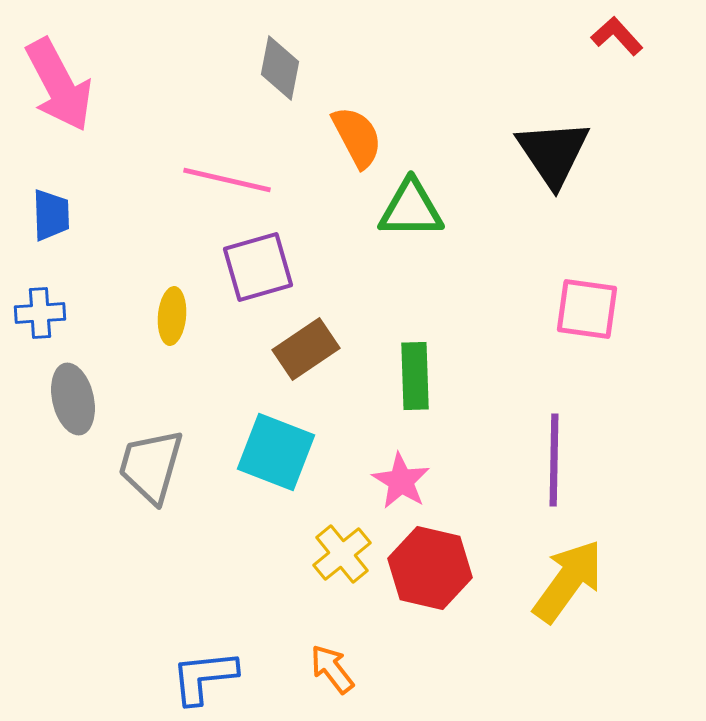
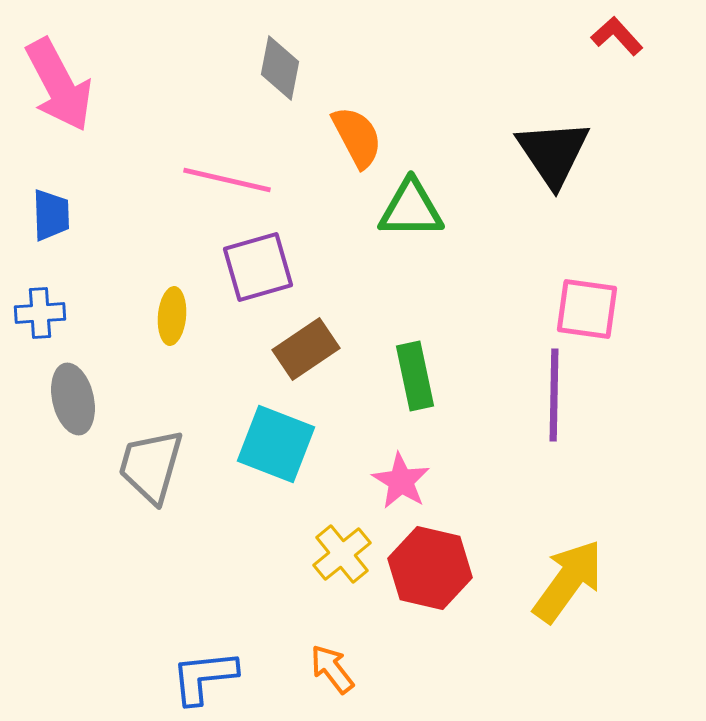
green rectangle: rotated 10 degrees counterclockwise
cyan square: moved 8 px up
purple line: moved 65 px up
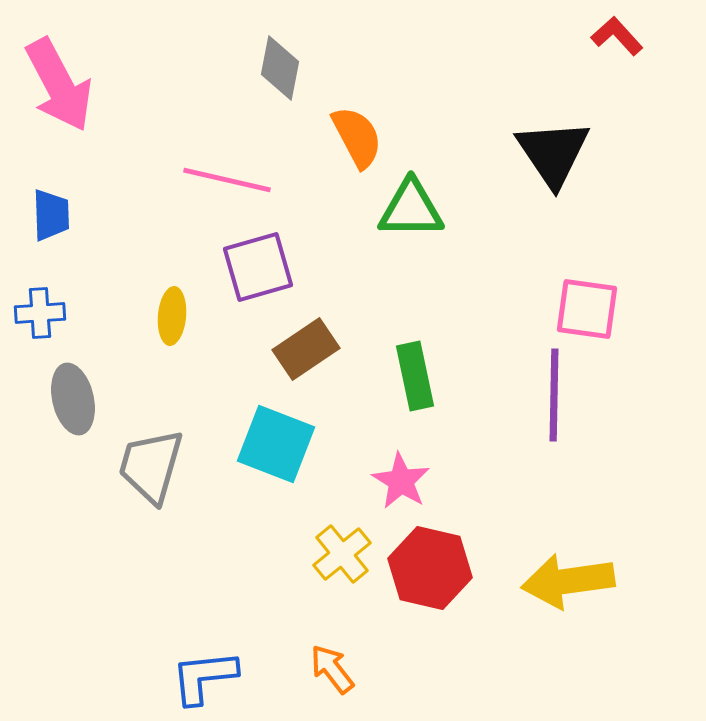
yellow arrow: rotated 134 degrees counterclockwise
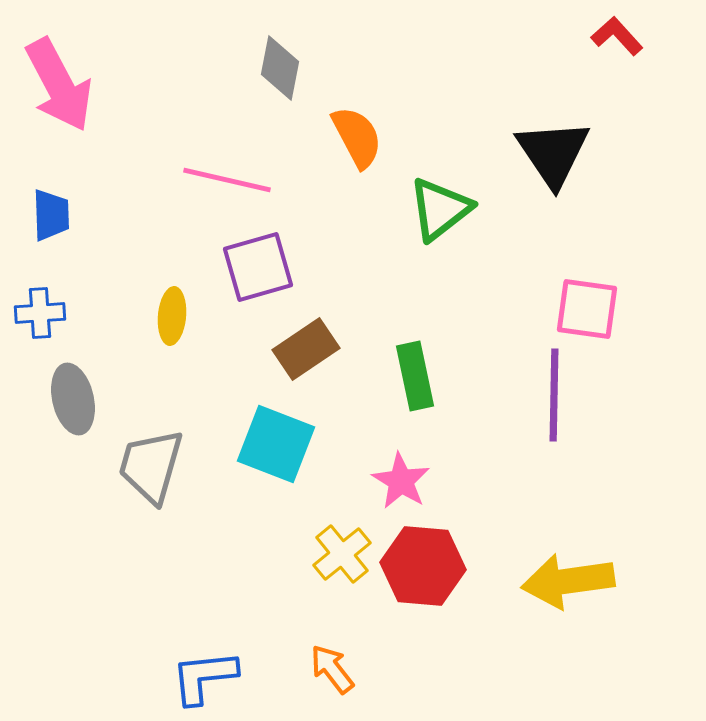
green triangle: moved 29 px right; rotated 38 degrees counterclockwise
red hexagon: moved 7 px left, 2 px up; rotated 8 degrees counterclockwise
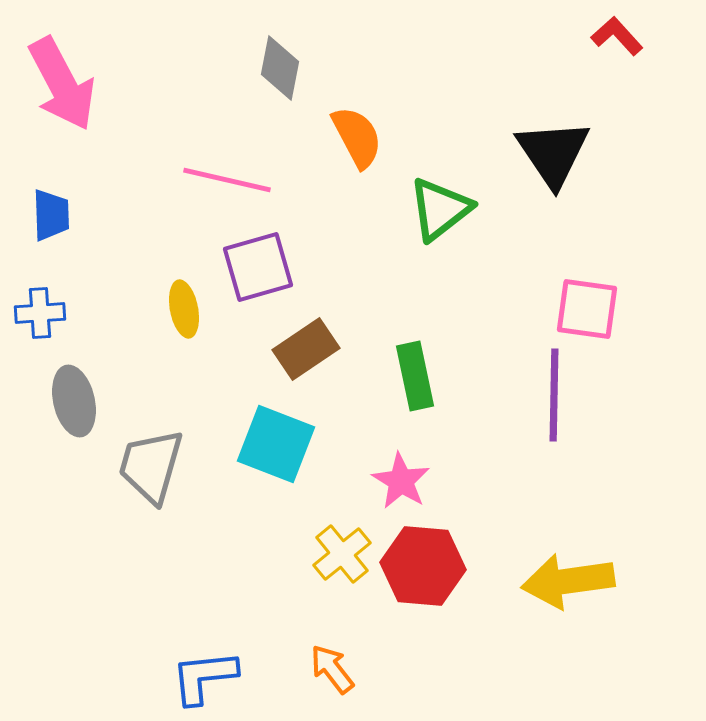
pink arrow: moved 3 px right, 1 px up
yellow ellipse: moved 12 px right, 7 px up; rotated 16 degrees counterclockwise
gray ellipse: moved 1 px right, 2 px down
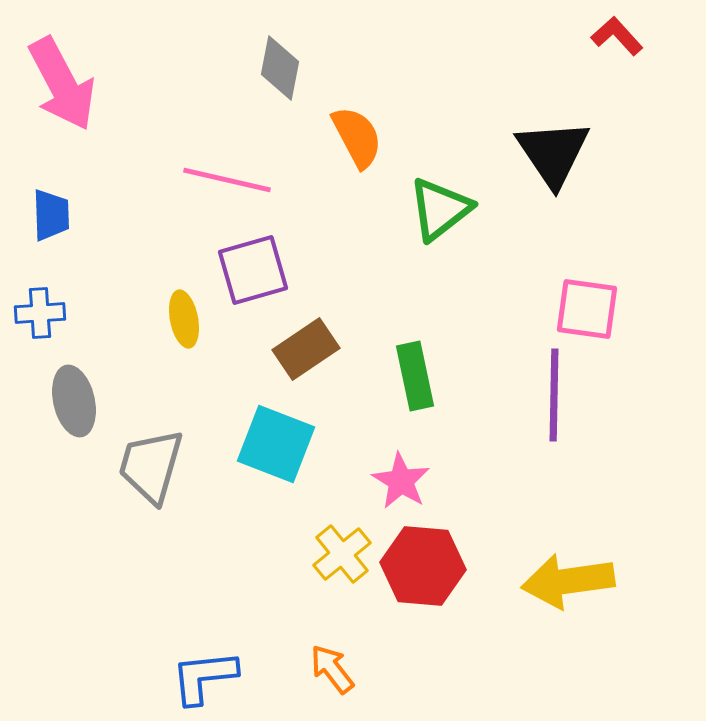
purple square: moved 5 px left, 3 px down
yellow ellipse: moved 10 px down
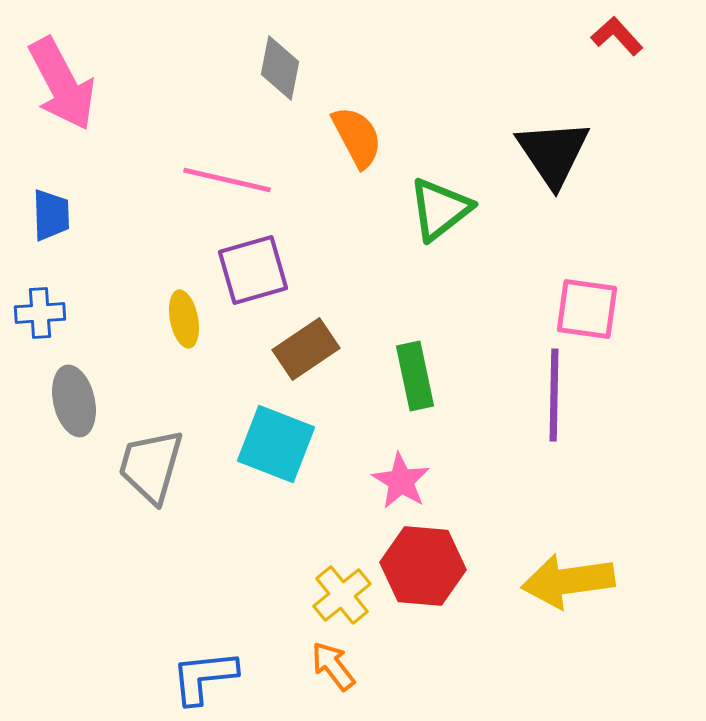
yellow cross: moved 41 px down
orange arrow: moved 1 px right, 3 px up
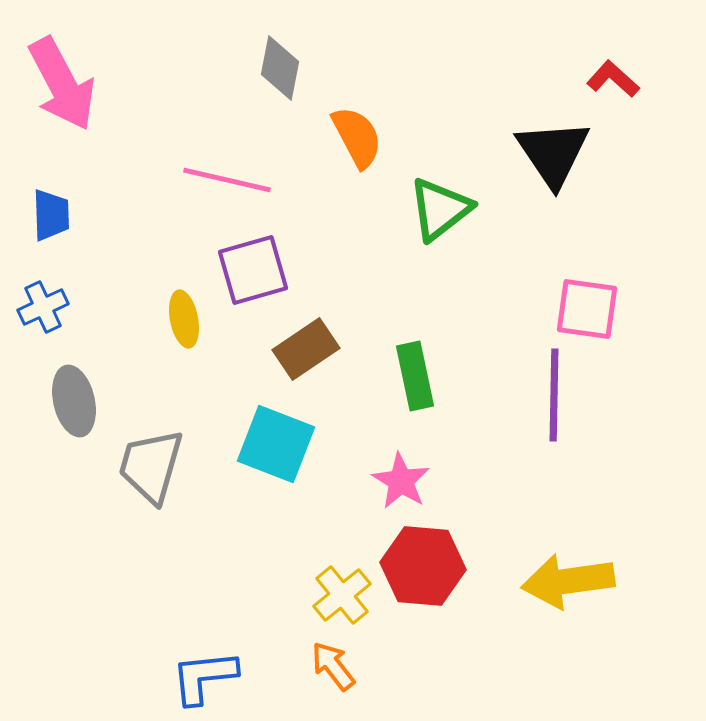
red L-shape: moved 4 px left, 43 px down; rotated 6 degrees counterclockwise
blue cross: moved 3 px right, 6 px up; rotated 21 degrees counterclockwise
